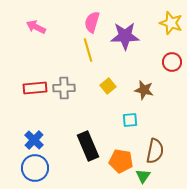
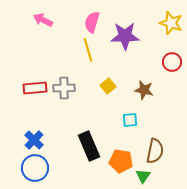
pink arrow: moved 7 px right, 7 px up
black rectangle: moved 1 px right
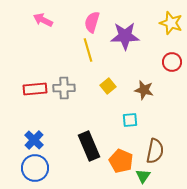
red rectangle: moved 1 px down
orange pentagon: rotated 15 degrees clockwise
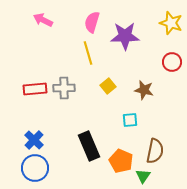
yellow line: moved 3 px down
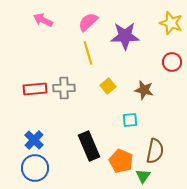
pink semicircle: moved 4 px left; rotated 30 degrees clockwise
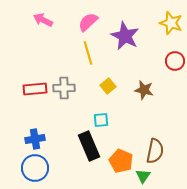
purple star: rotated 28 degrees clockwise
red circle: moved 3 px right, 1 px up
cyan square: moved 29 px left
blue cross: moved 1 px right, 1 px up; rotated 36 degrees clockwise
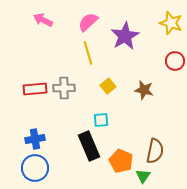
purple star: rotated 16 degrees clockwise
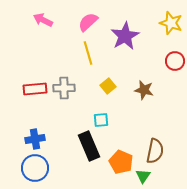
orange pentagon: moved 1 px down
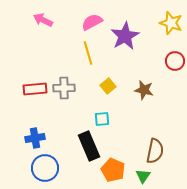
pink semicircle: moved 4 px right; rotated 15 degrees clockwise
cyan square: moved 1 px right, 1 px up
blue cross: moved 1 px up
orange pentagon: moved 8 px left, 8 px down
blue circle: moved 10 px right
